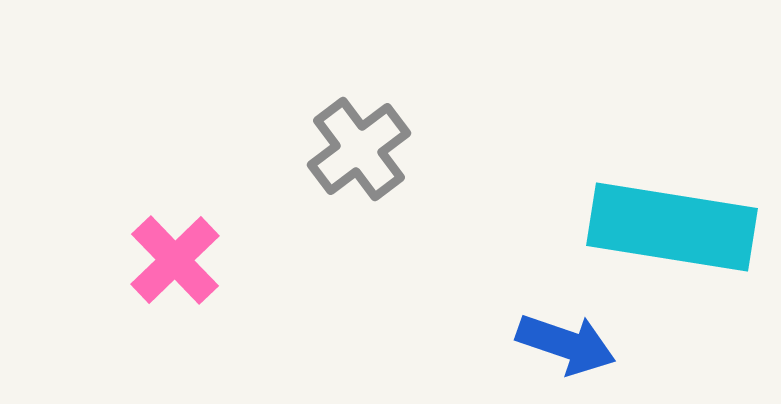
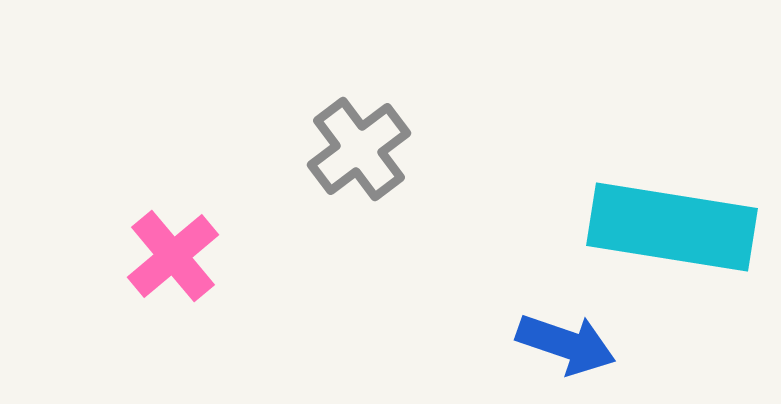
pink cross: moved 2 px left, 4 px up; rotated 4 degrees clockwise
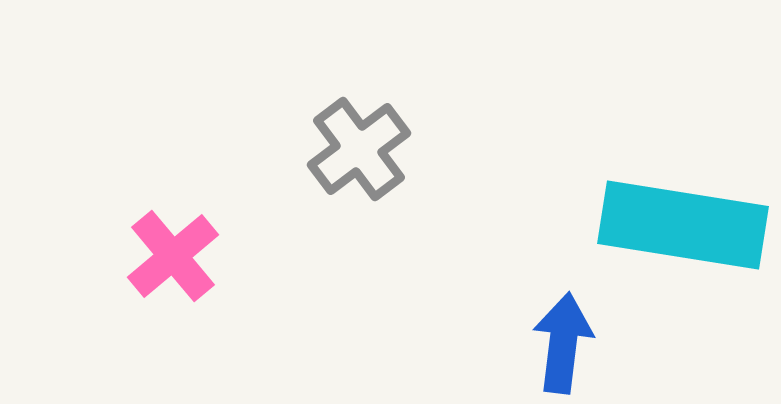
cyan rectangle: moved 11 px right, 2 px up
blue arrow: moved 3 px left, 1 px up; rotated 102 degrees counterclockwise
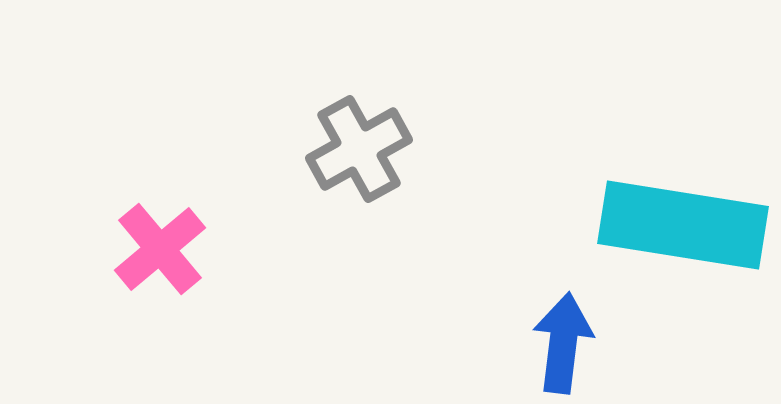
gray cross: rotated 8 degrees clockwise
pink cross: moved 13 px left, 7 px up
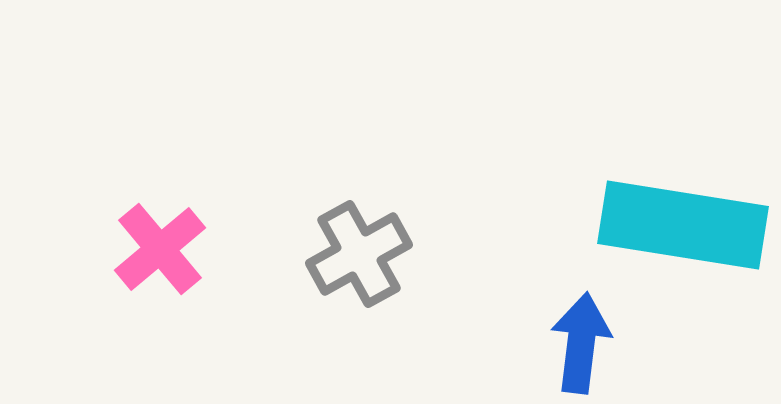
gray cross: moved 105 px down
blue arrow: moved 18 px right
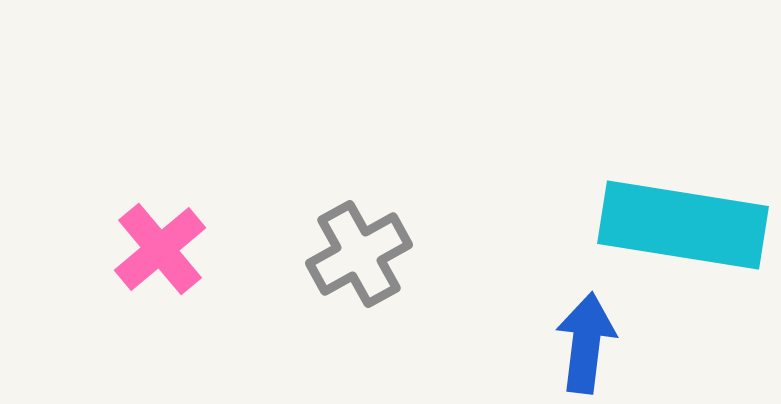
blue arrow: moved 5 px right
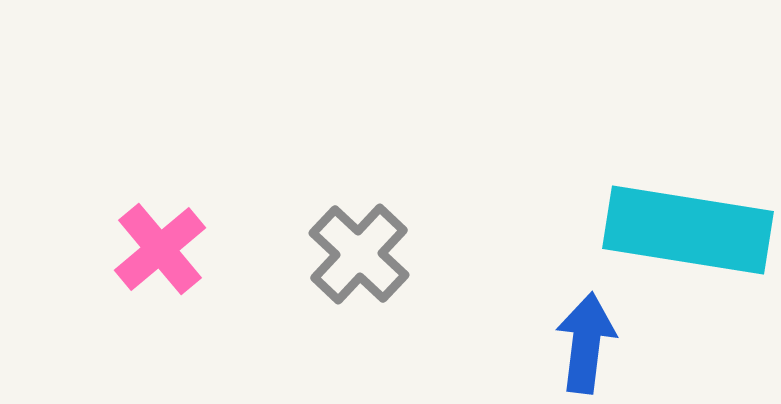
cyan rectangle: moved 5 px right, 5 px down
gray cross: rotated 18 degrees counterclockwise
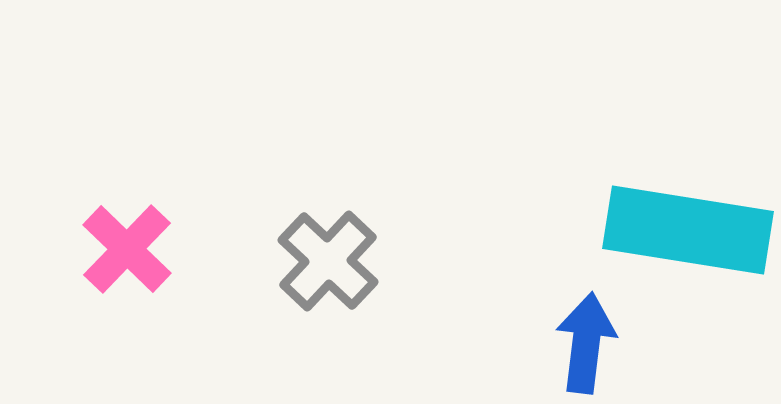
pink cross: moved 33 px left; rotated 6 degrees counterclockwise
gray cross: moved 31 px left, 7 px down
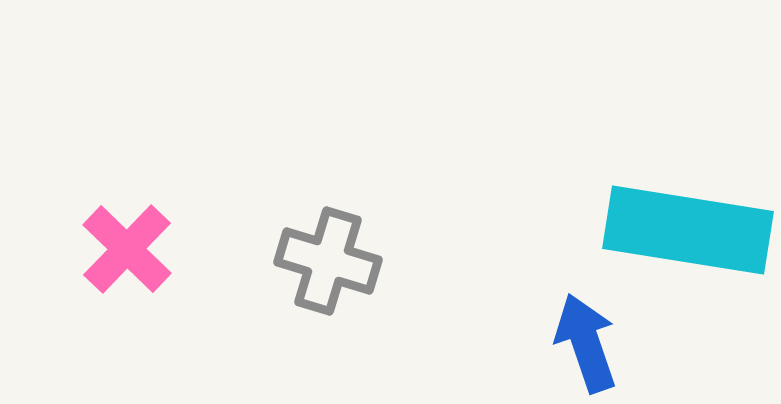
gray cross: rotated 26 degrees counterclockwise
blue arrow: rotated 26 degrees counterclockwise
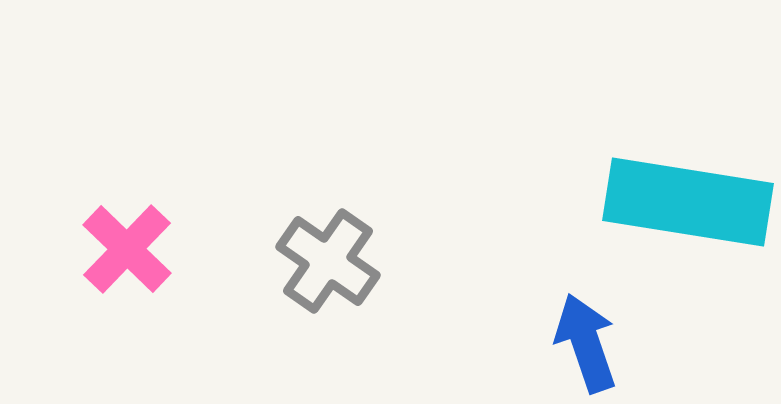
cyan rectangle: moved 28 px up
gray cross: rotated 18 degrees clockwise
